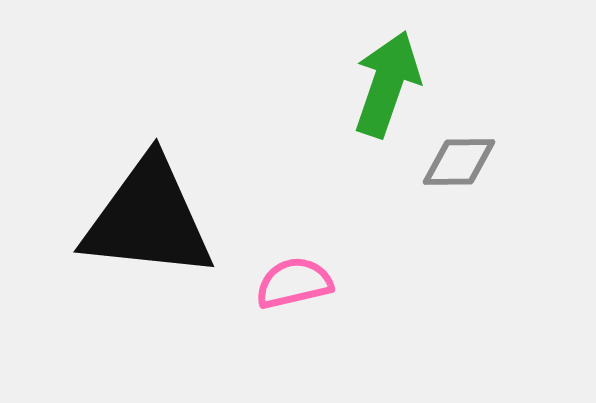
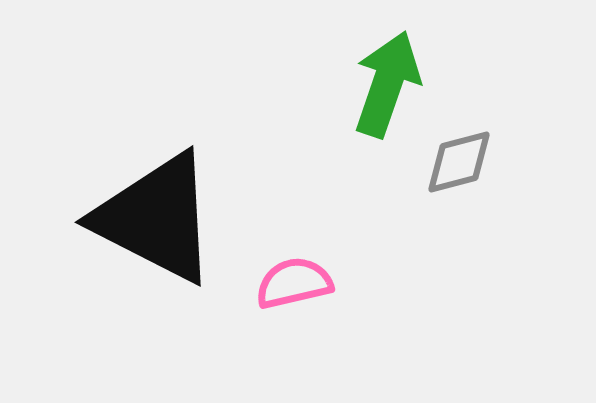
gray diamond: rotated 14 degrees counterclockwise
black triangle: moved 8 px right, 1 px up; rotated 21 degrees clockwise
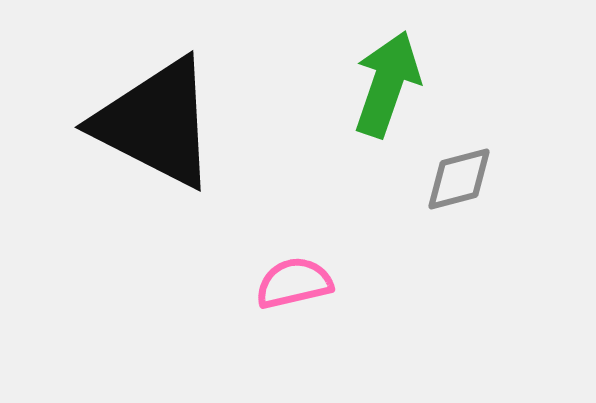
gray diamond: moved 17 px down
black triangle: moved 95 px up
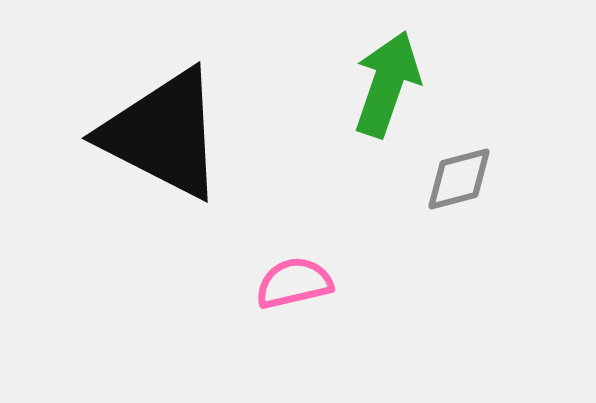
black triangle: moved 7 px right, 11 px down
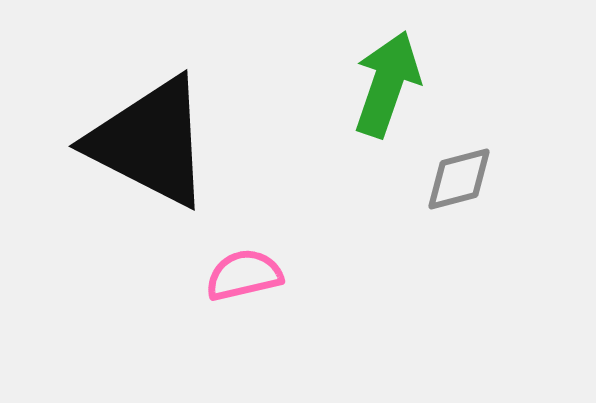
black triangle: moved 13 px left, 8 px down
pink semicircle: moved 50 px left, 8 px up
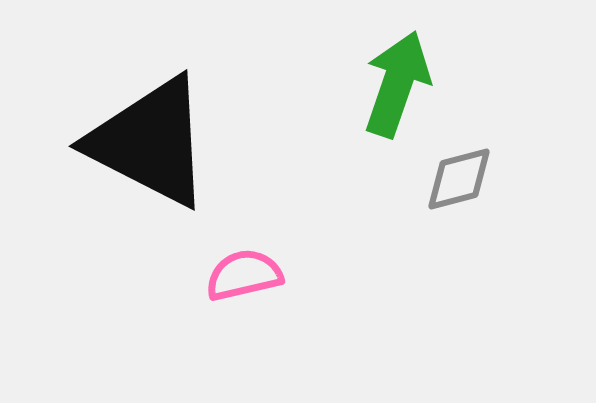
green arrow: moved 10 px right
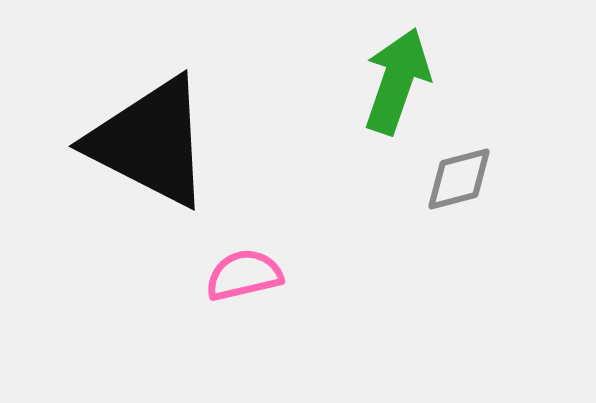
green arrow: moved 3 px up
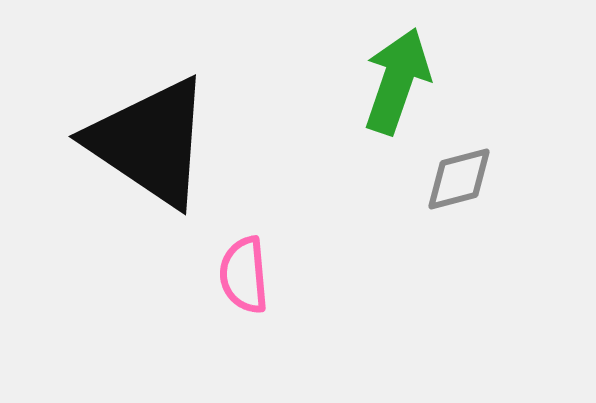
black triangle: rotated 7 degrees clockwise
pink semicircle: rotated 82 degrees counterclockwise
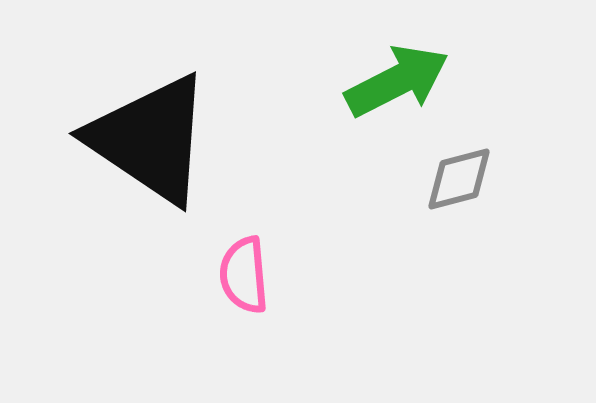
green arrow: rotated 44 degrees clockwise
black triangle: moved 3 px up
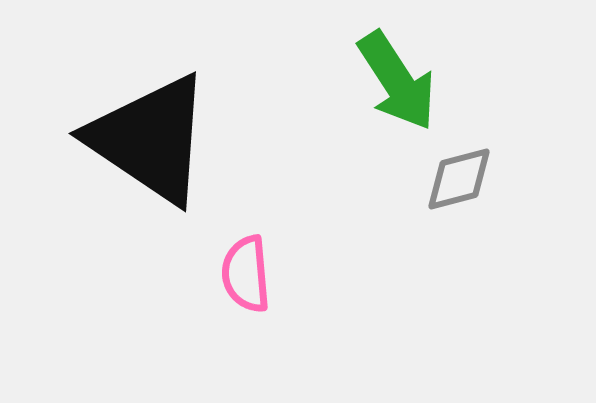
green arrow: rotated 84 degrees clockwise
pink semicircle: moved 2 px right, 1 px up
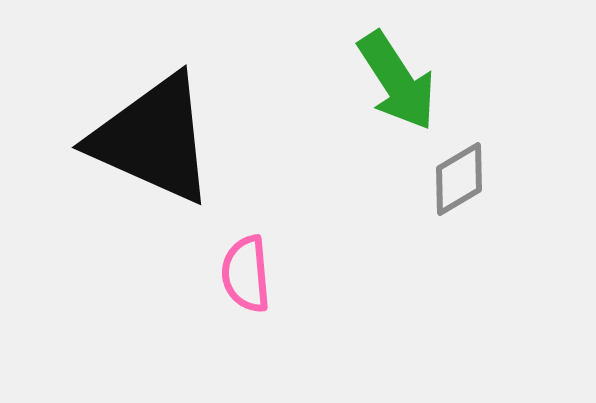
black triangle: moved 3 px right; rotated 10 degrees counterclockwise
gray diamond: rotated 16 degrees counterclockwise
